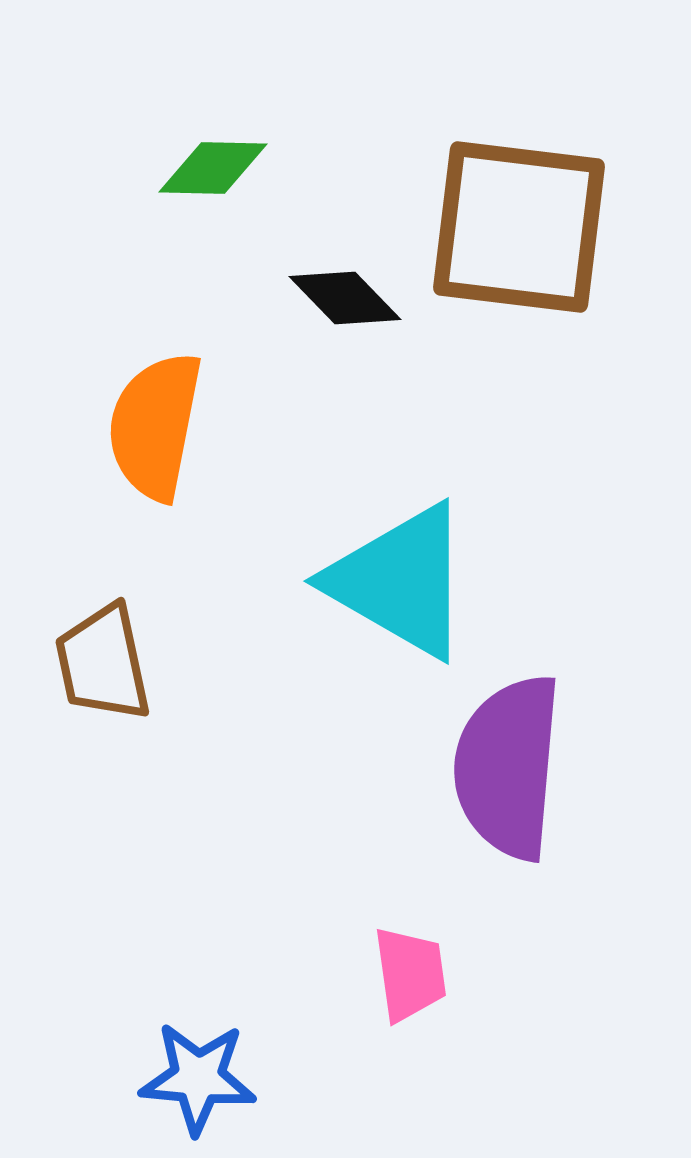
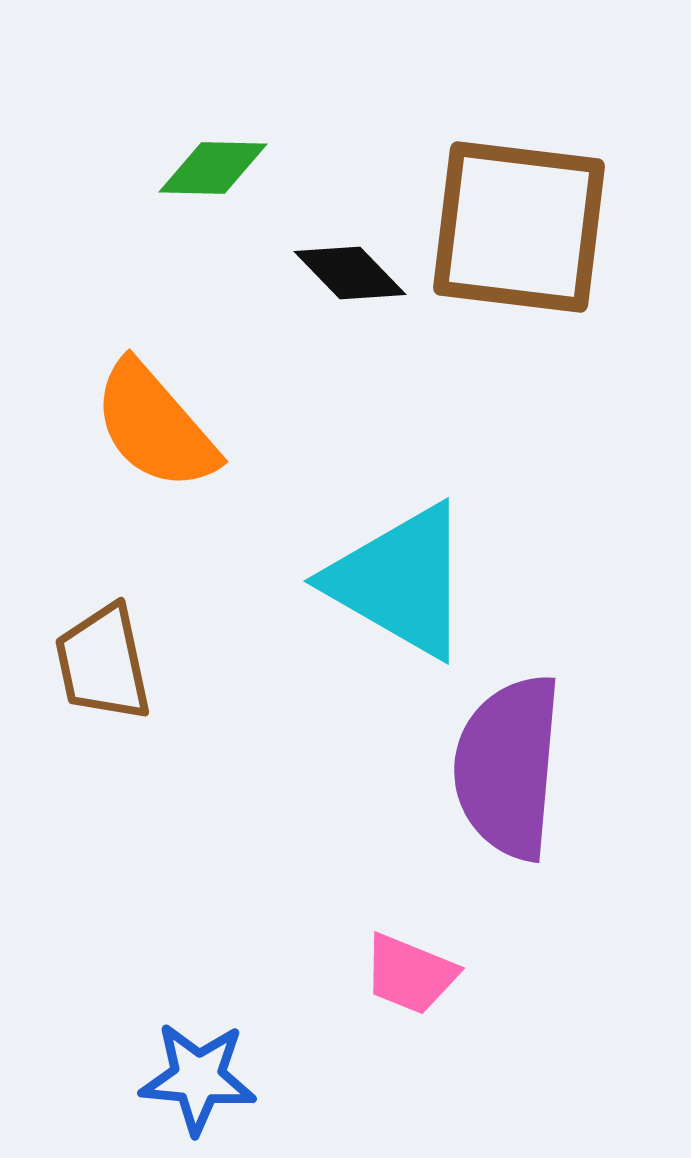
black diamond: moved 5 px right, 25 px up
orange semicircle: rotated 52 degrees counterclockwise
pink trapezoid: rotated 120 degrees clockwise
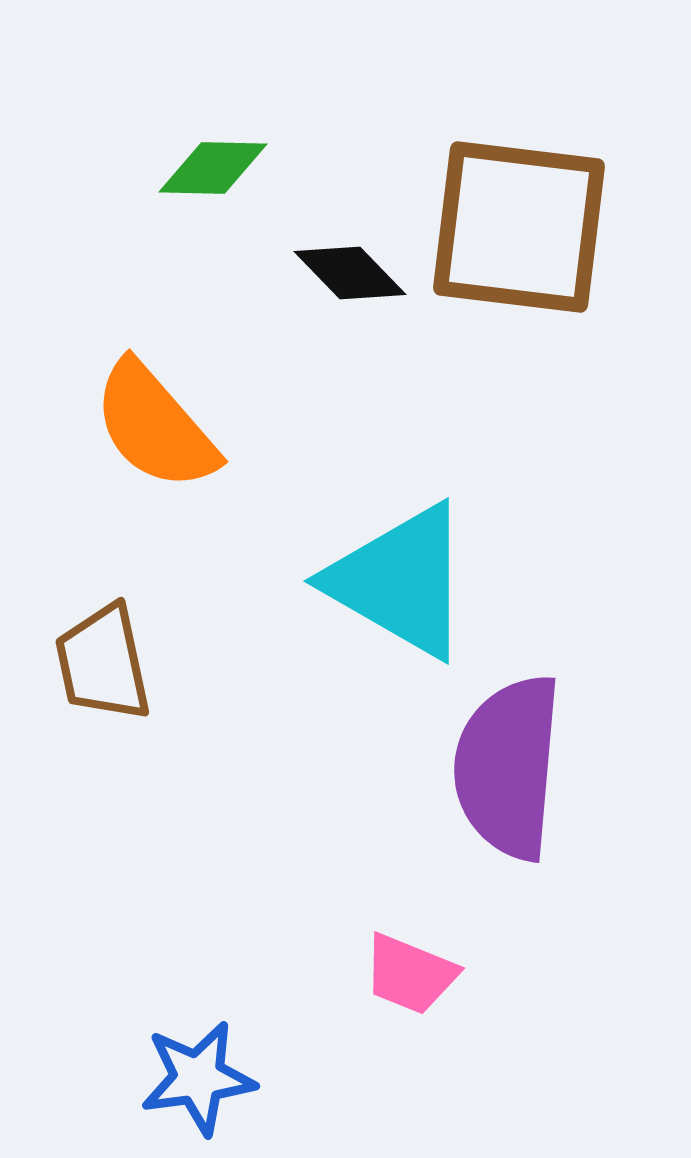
blue star: rotated 13 degrees counterclockwise
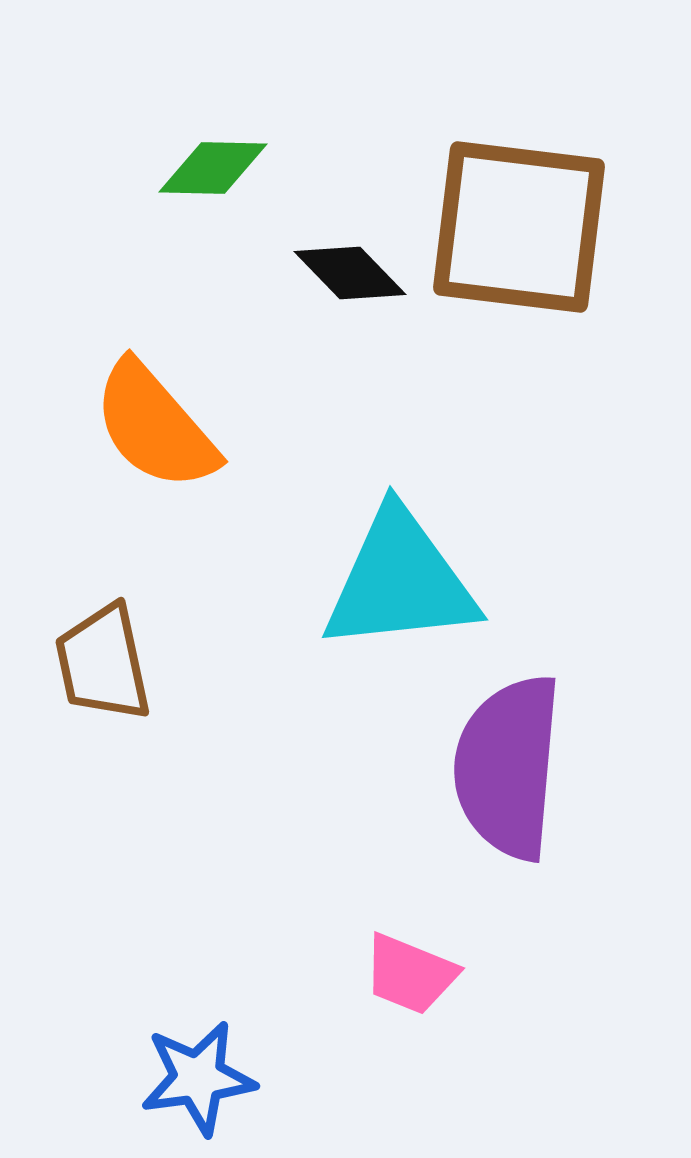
cyan triangle: rotated 36 degrees counterclockwise
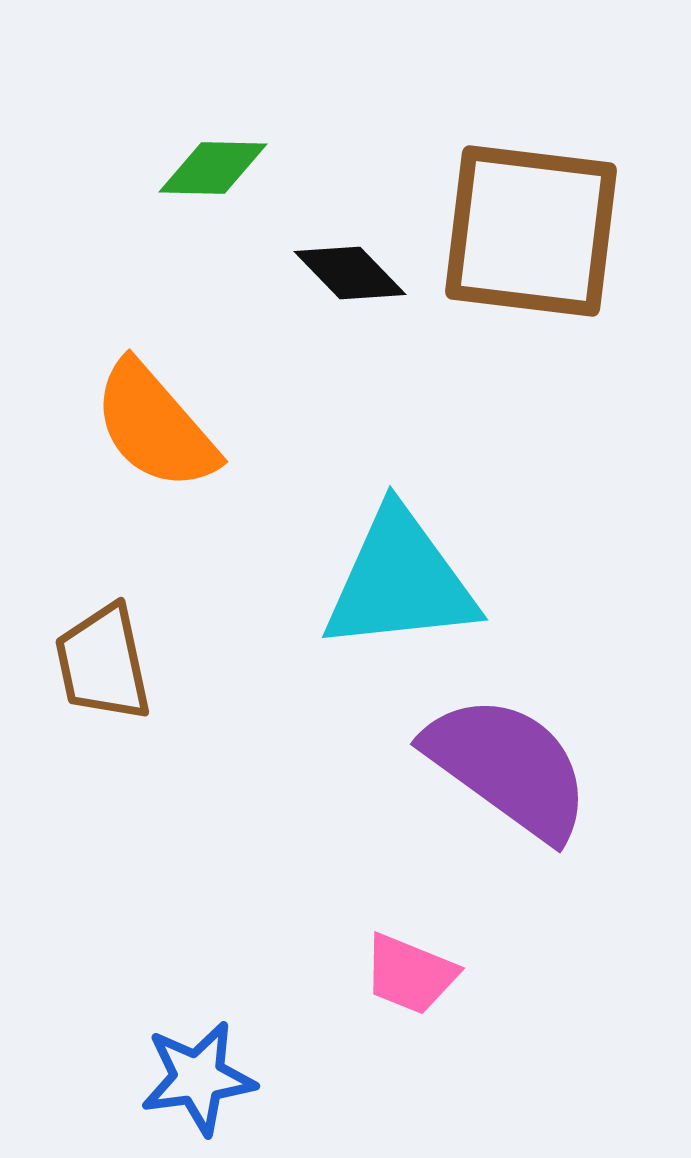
brown square: moved 12 px right, 4 px down
purple semicircle: rotated 121 degrees clockwise
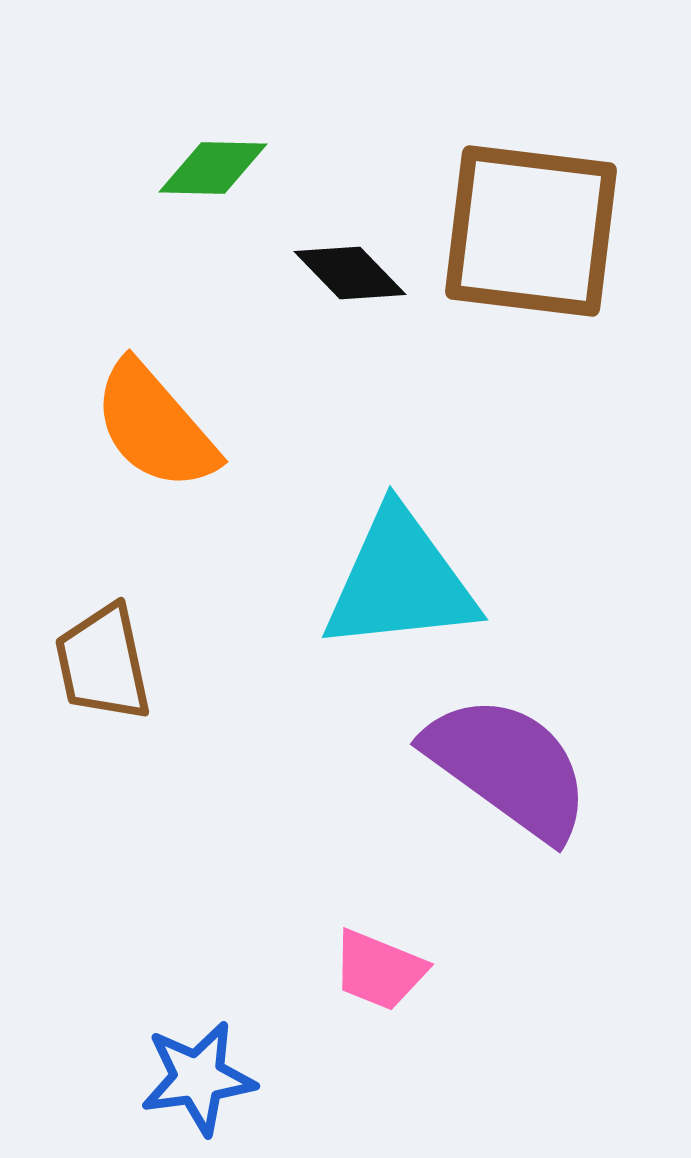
pink trapezoid: moved 31 px left, 4 px up
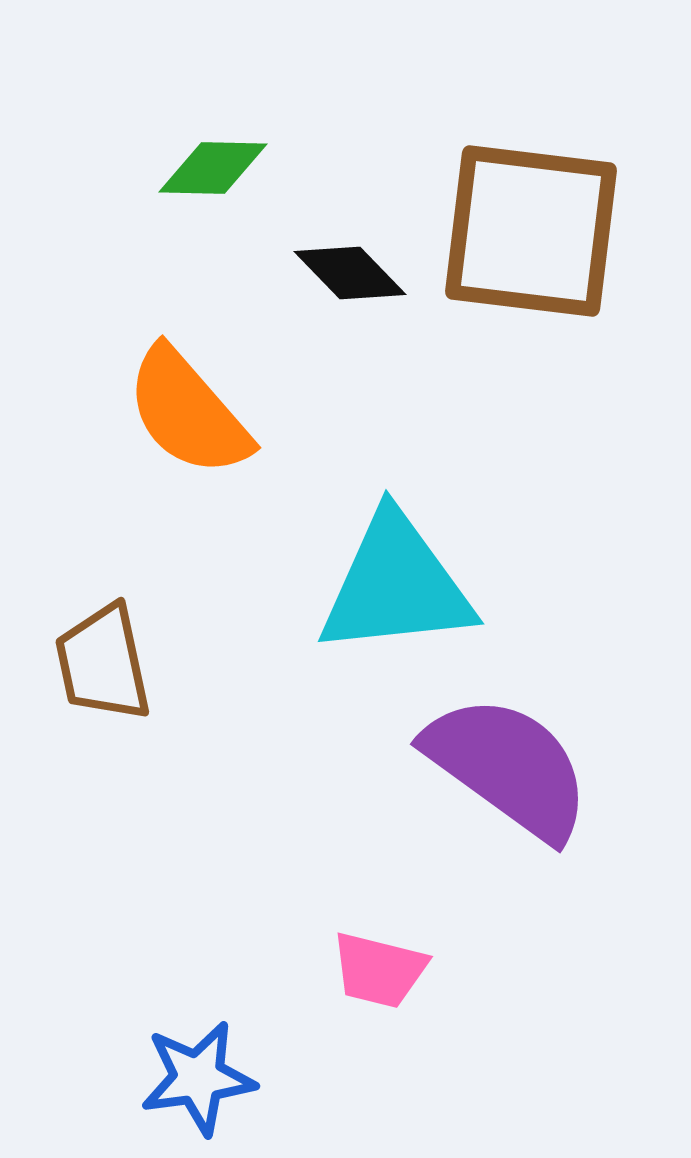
orange semicircle: moved 33 px right, 14 px up
cyan triangle: moved 4 px left, 4 px down
pink trapezoid: rotated 8 degrees counterclockwise
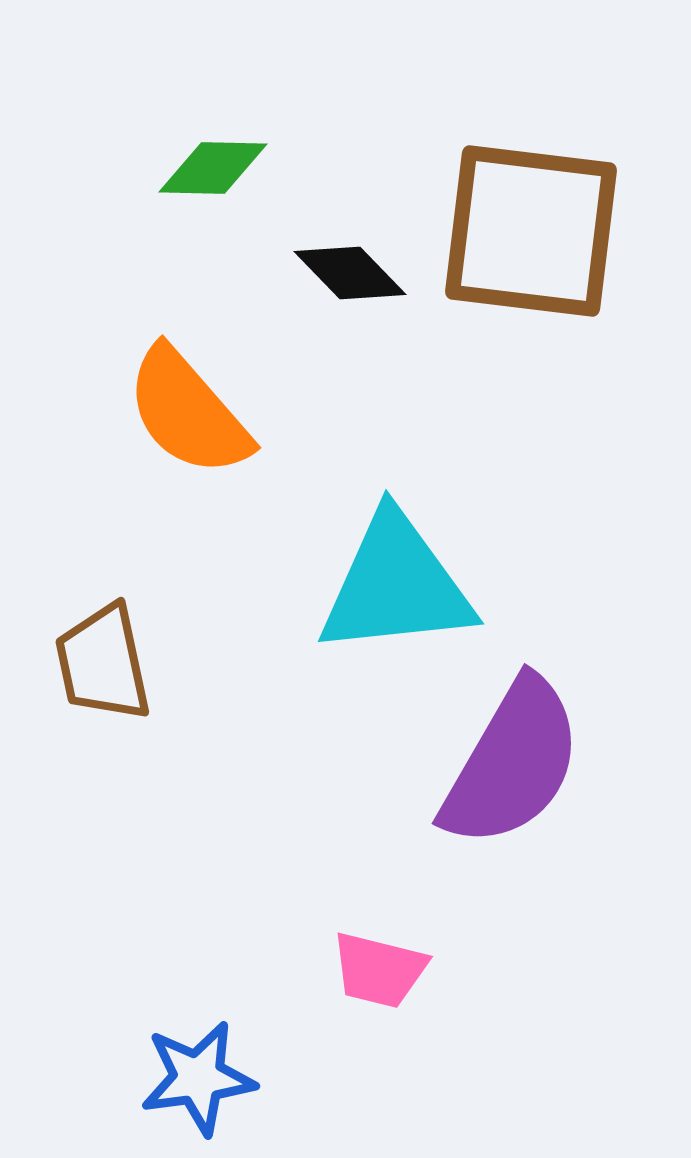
purple semicircle: moved 4 px right, 4 px up; rotated 84 degrees clockwise
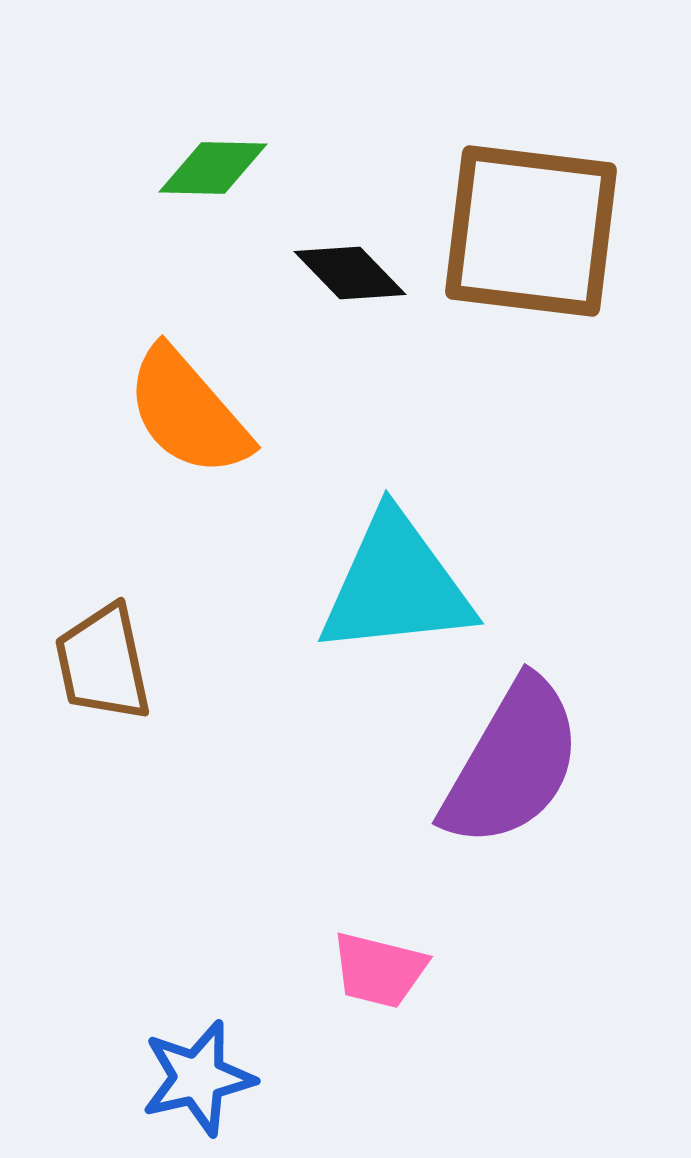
blue star: rotated 5 degrees counterclockwise
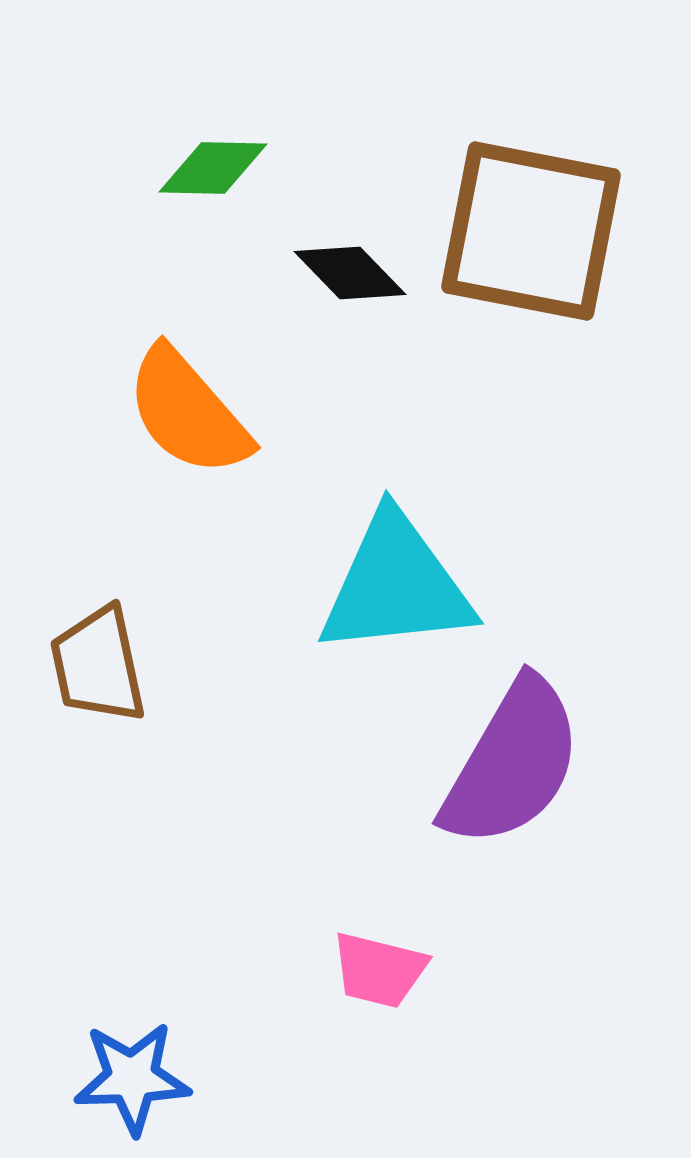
brown square: rotated 4 degrees clockwise
brown trapezoid: moved 5 px left, 2 px down
blue star: moved 66 px left; rotated 11 degrees clockwise
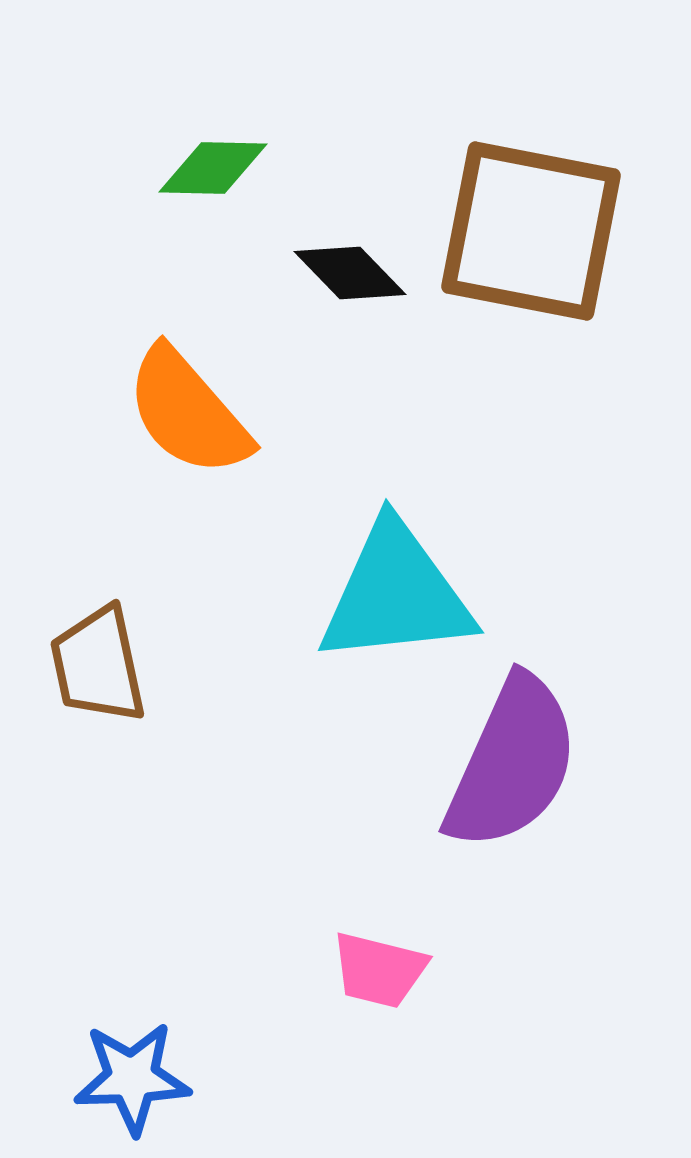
cyan triangle: moved 9 px down
purple semicircle: rotated 6 degrees counterclockwise
